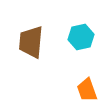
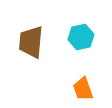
orange trapezoid: moved 4 px left, 1 px up
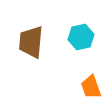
orange trapezoid: moved 8 px right, 2 px up
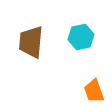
orange trapezoid: moved 3 px right, 4 px down
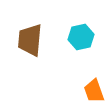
brown trapezoid: moved 1 px left, 2 px up
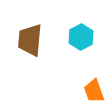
cyan hexagon: rotated 15 degrees counterclockwise
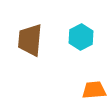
orange trapezoid: moved 1 px up; rotated 105 degrees clockwise
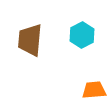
cyan hexagon: moved 1 px right, 2 px up
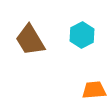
brown trapezoid: rotated 36 degrees counterclockwise
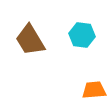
cyan hexagon: rotated 25 degrees counterclockwise
